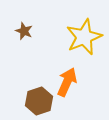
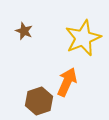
yellow star: moved 1 px left, 1 px down
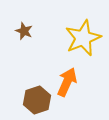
brown hexagon: moved 2 px left, 1 px up
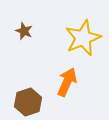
brown hexagon: moved 9 px left, 2 px down
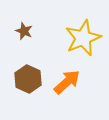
orange arrow: rotated 24 degrees clockwise
brown hexagon: moved 23 px up; rotated 16 degrees counterclockwise
